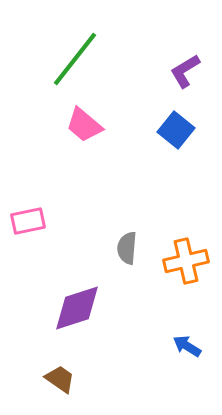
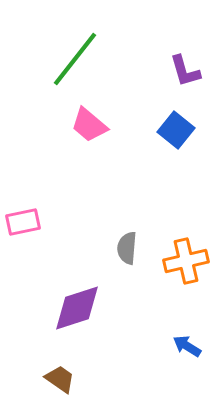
purple L-shape: rotated 75 degrees counterclockwise
pink trapezoid: moved 5 px right
pink rectangle: moved 5 px left, 1 px down
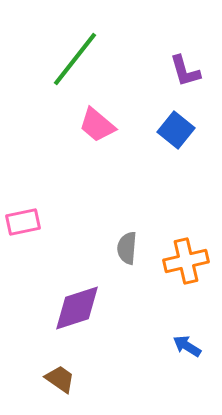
pink trapezoid: moved 8 px right
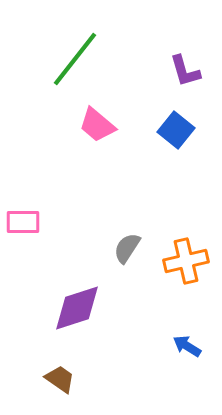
pink rectangle: rotated 12 degrees clockwise
gray semicircle: rotated 28 degrees clockwise
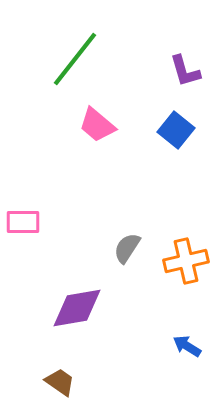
purple diamond: rotated 8 degrees clockwise
brown trapezoid: moved 3 px down
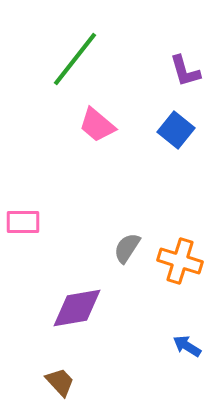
orange cross: moved 6 px left; rotated 30 degrees clockwise
brown trapezoid: rotated 12 degrees clockwise
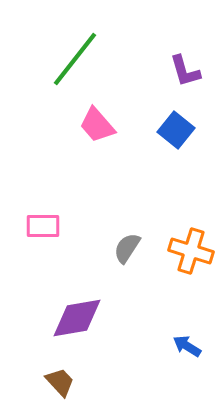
pink trapezoid: rotated 9 degrees clockwise
pink rectangle: moved 20 px right, 4 px down
orange cross: moved 11 px right, 10 px up
purple diamond: moved 10 px down
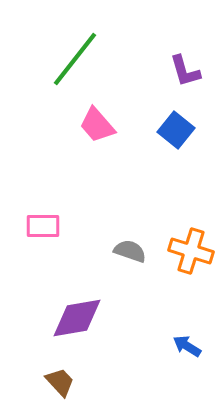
gray semicircle: moved 3 px right, 3 px down; rotated 76 degrees clockwise
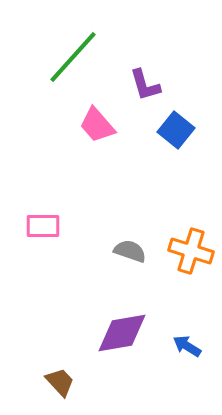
green line: moved 2 px left, 2 px up; rotated 4 degrees clockwise
purple L-shape: moved 40 px left, 14 px down
purple diamond: moved 45 px right, 15 px down
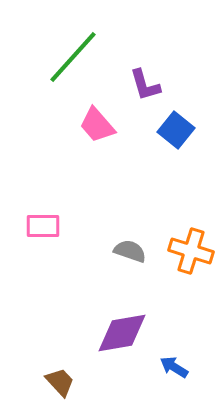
blue arrow: moved 13 px left, 21 px down
